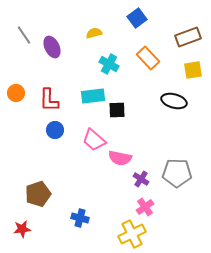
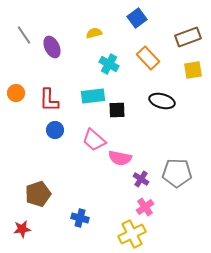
black ellipse: moved 12 px left
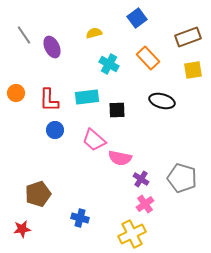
cyan rectangle: moved 6 px left, 1 px down
gray pentagon: moved 5 px right, 5 px down; rotated 16 degrees clockwise
pink cross: moved 3 px up
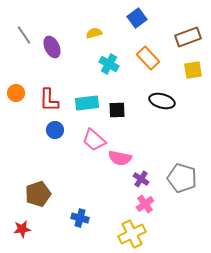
cyan rectangle: moved 6 px down
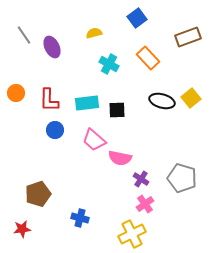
yellow square: moved 2 px left, 28 px down; rotated 30 degrees counterclockwise
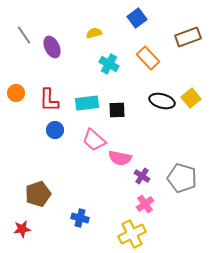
purple cross: moved 1 px right, 3 px up
